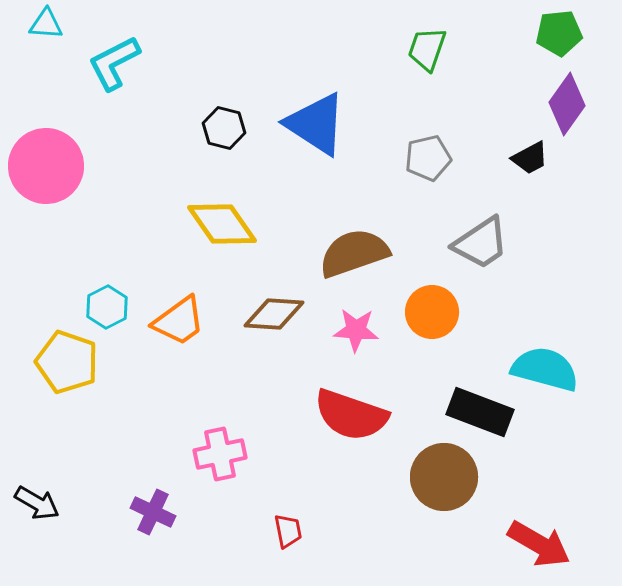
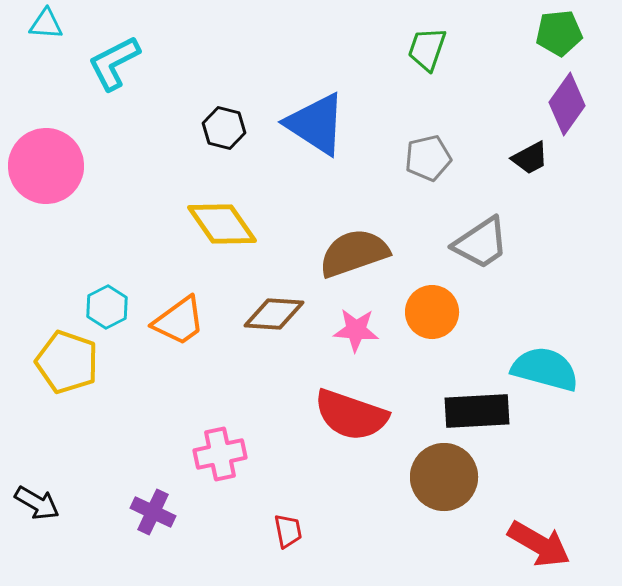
black rectangle: moved 3 px left, 1 px up; rotated 24 degrees counterclockwise
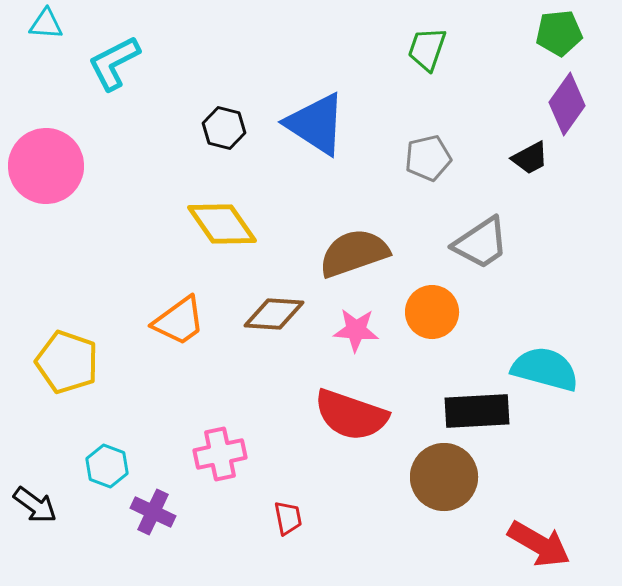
cyan hexagon: moved 159 px down; rotated 12 degrees counterclockwise
black arrow: moved 2 px left, 2 px down; rotated 6 degrees clockwise
red trapezoid: moved 13 px up
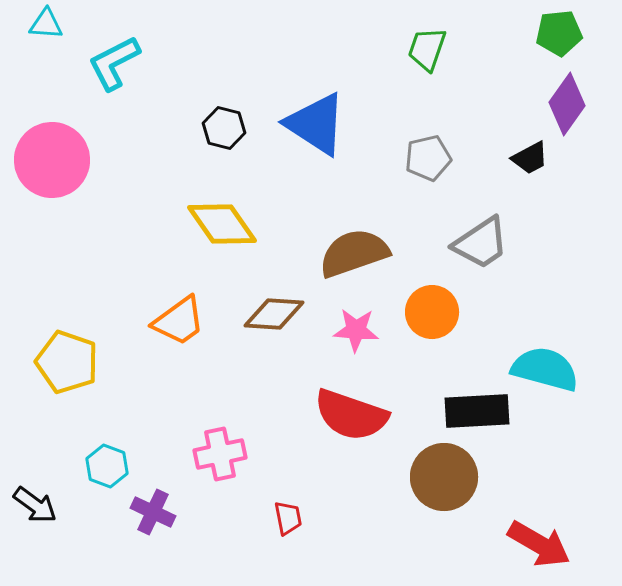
pink circle: moved 6 px right, 6 px up
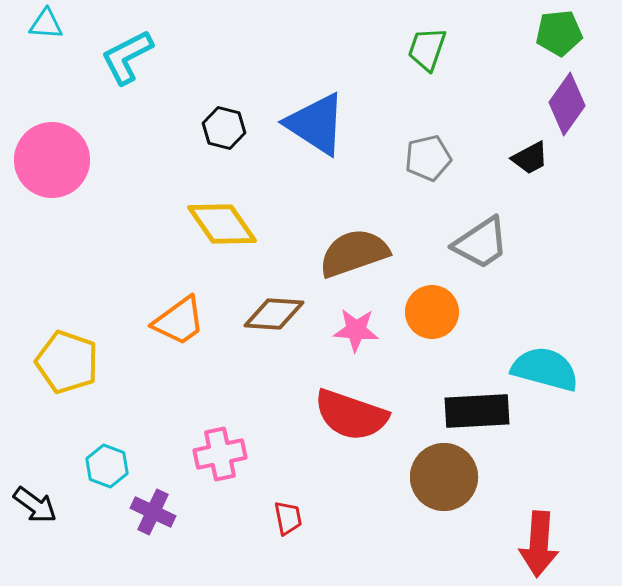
cyan L-shape: moved 13 px right, 6 px up
red arrow: rotated 64 degrees clockwise
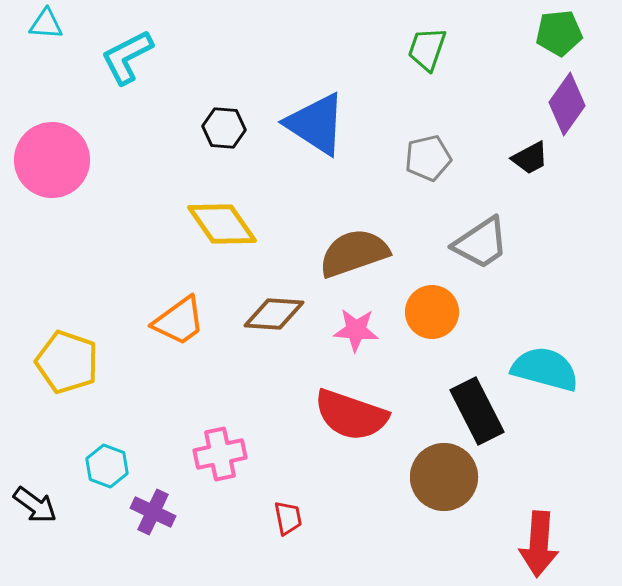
black hexagon: rotated 9 degrees counterclockwise
black rectangle: rotated 66 degrees clockwise
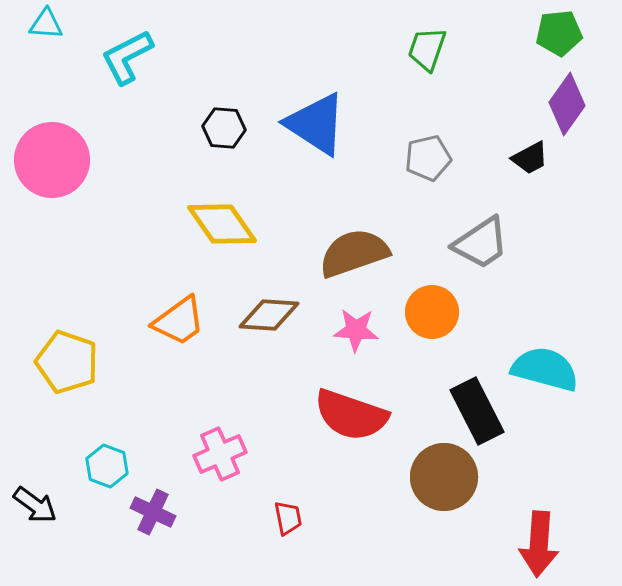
brown diamond: moved 5 px left, 1 px down
pink cross: rotated 12 degrees counterclockwise
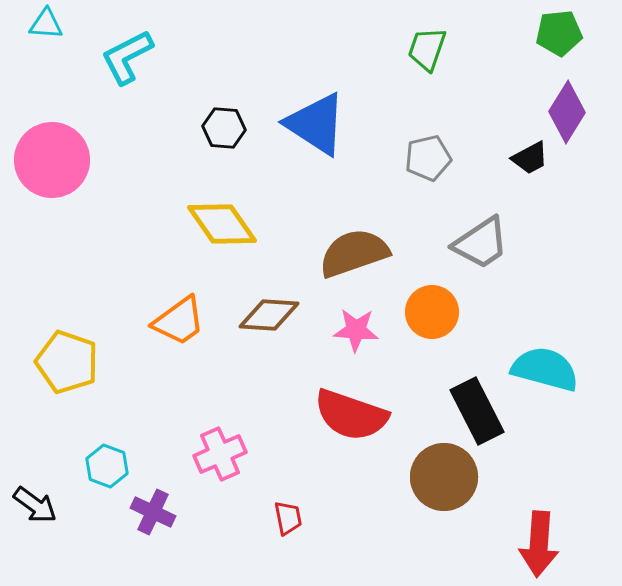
purple diamond: moved 8 px down; rotated 4 degrees counterclockwise
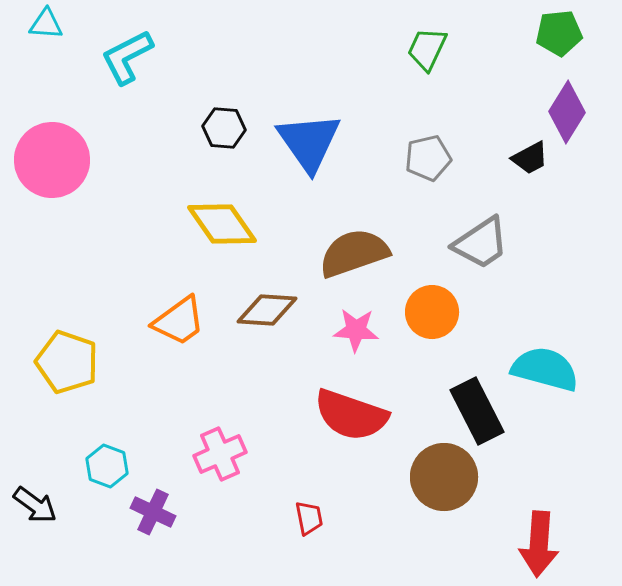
green trapezoid: rotated 6 degrees clockwise
blue triangle: moved 7 px left, 18 px down; rotated 22 degrees clockwise
brown diamond: moved 2 px left, 5 px up
red trapezoid: moved 21 px right
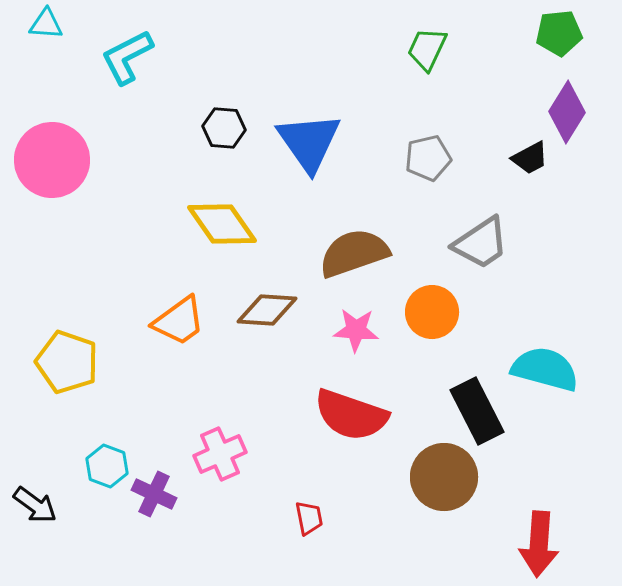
purple cross: moved 1 px right, 18 px up
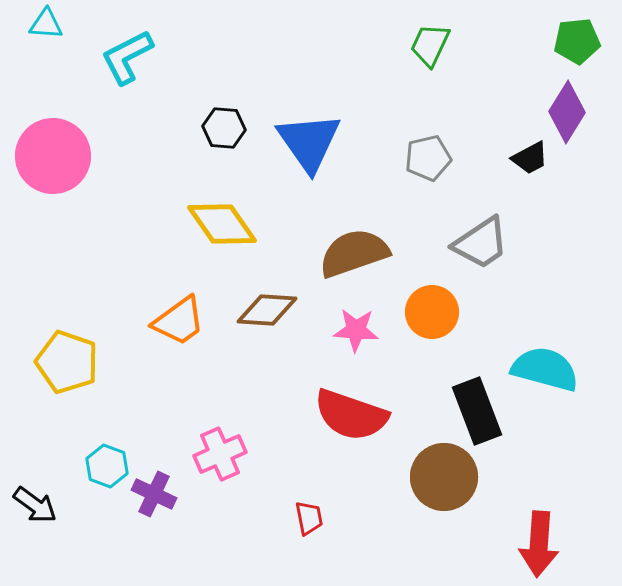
green pentagon: moved 18 px right, 8 px down
green trapezoid: moved 3 px right, 4 px up
pink circle: moved 1 px right, 4 px up
black rectangle: rotated 6 degrees clockwise
